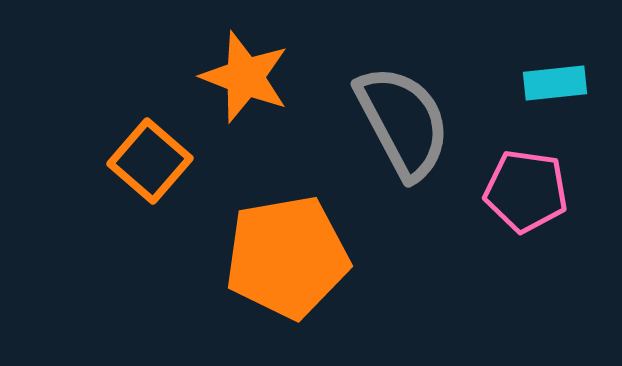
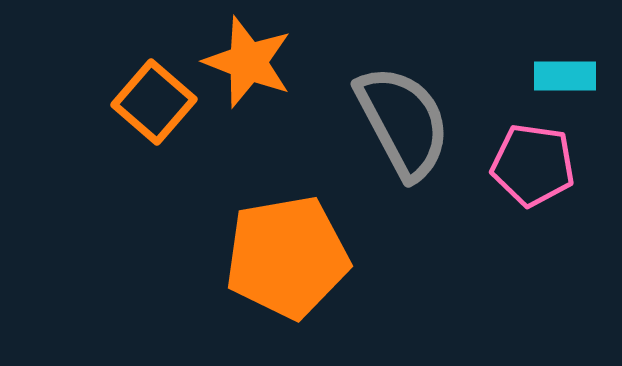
orange star: moved 3 px right, 15 px up
cyan rectangle: moved 10 px right, 7 px up; rotated 6 degrees clockwise
orange square: moved 4 px right, 59 px up
pink pentagon: moved 7 px right, 26 px up
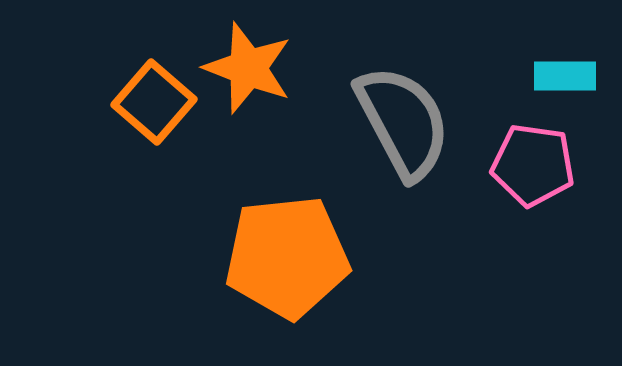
orange star: moved 6 px down
orange pentagon: rotated 4 degrees clockwise
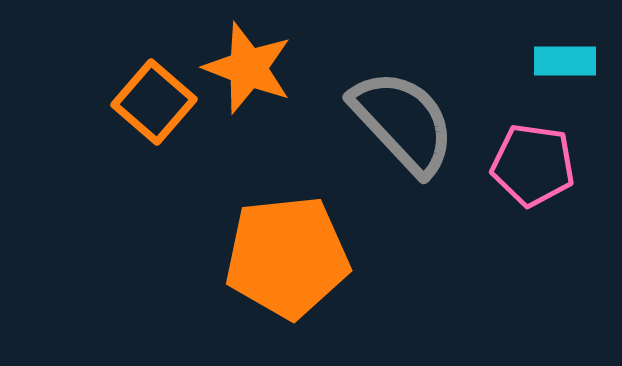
cyan rectangle: moved 15 px up
gray semicircle: rotated 15 degrees counterclockwise
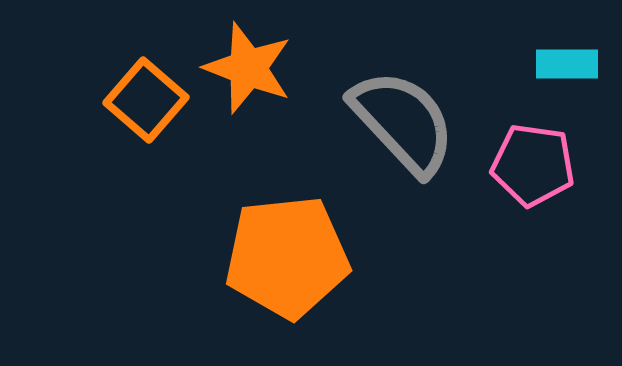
cyan rectangle: moved 2 px right, 3 px down
orange square: moved 8 px left, 2 px up
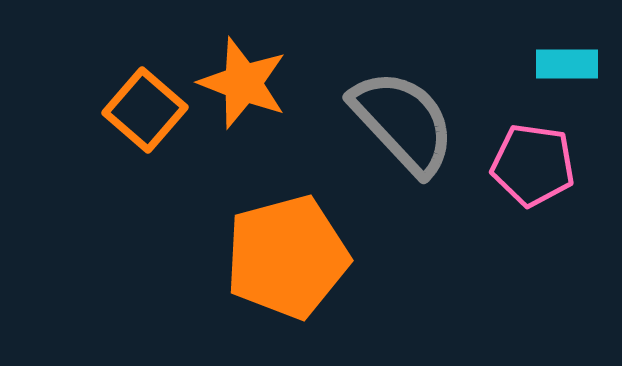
orange star: moved 5 px left, 15 px down
orange square: moved 1 px left, 10 px down
orange pentagon: rotated 9 degrees counterclockwise
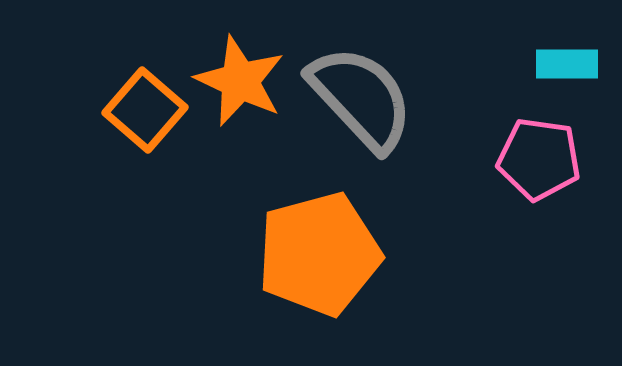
orange star: moved 3 px left, 2 px up; rotated 4 degrees clockwise
gray semicircle: moved 42 px left, 24 px up
pink pentagon: moved 6 px right, 6 px up
orange pentagon: moved 32 px right, 3 px up
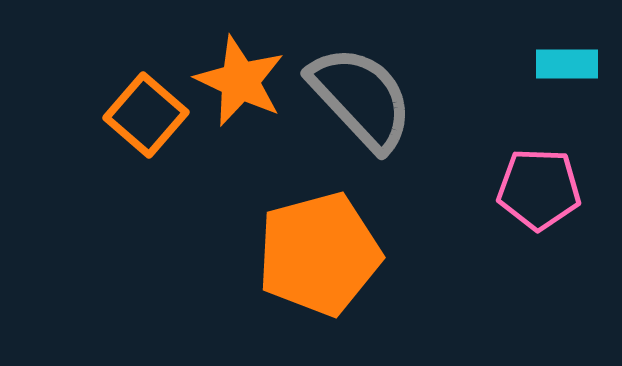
orange square: moved 1 px right, 5 px down
pink pentagon: moved 30 px down; rotated 6 degrees counterclockwise
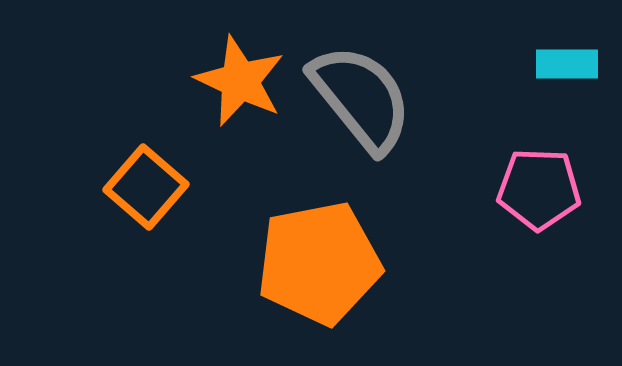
gray semicircle: rotated 4 degrees clockwise
orange square: moved 72 px down
orange pentagon: moved 9 px down; rotated 4 degrees clockwise
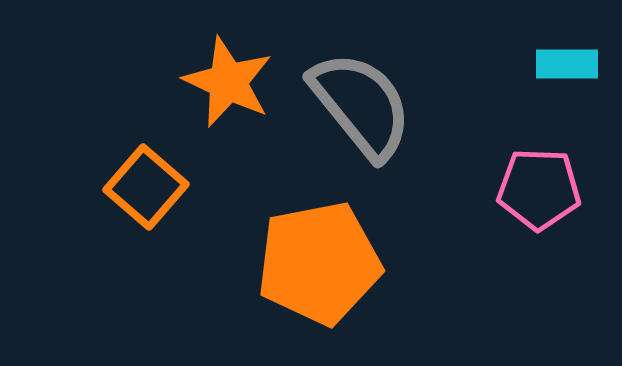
orange star: moved 12 px left, 1 px down
gray semicircle: moved 7 px down
